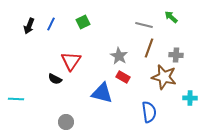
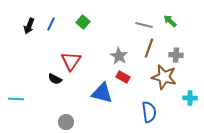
green arrow: moved 1 px left, 4 px down
green square: rotated 24 degrees counterclockwise
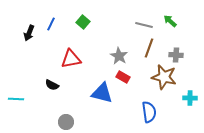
black arrow: moved 7 px down
red triangle: moved 2 px up; rotated 45 degrees clockwise
black semicircle: moved 3 px left, 6 px down
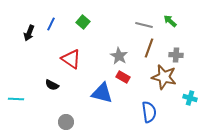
red triangle: rotated 45 degrees clockwise
cyan cross: rotated 16 degrees clockwise
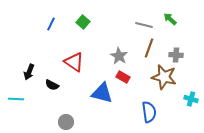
green arrow: moved 2 px up
black arrow: moved 39 px down
red triangle: moved 3 px right, 3 px down
cyan cross: moved 1 px right, 1 px down
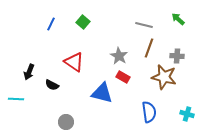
green arrow: moved 8 px right
gray cross: moved 1 px right, 1 px down
cyan cross: moved 4 px left, 15 px down
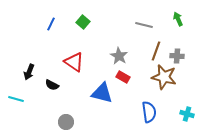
green arrow: rotated 24 degrees clockwise
brown line: moved 7 px right, 3 px down
cyan line: rotated 14 degrees clockwise
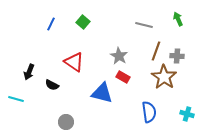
brown star: rotated 20 degrees clockwise
